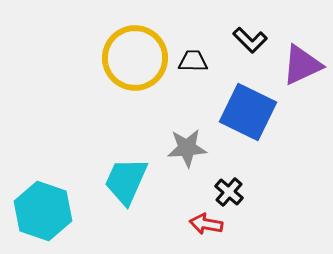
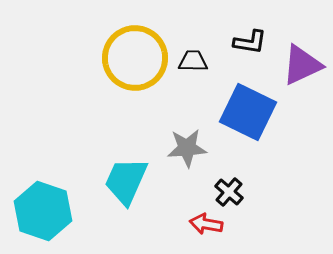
black L-shape: moved 2 px down; rotated 36 degrees counterclockwise
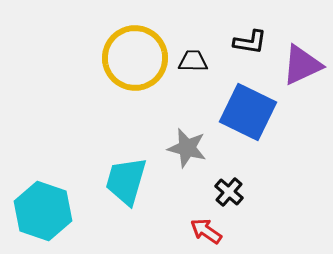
gray star: rotated 18 degrees clockwise
cyan trapezoid: rotated 8 degrees counterclockwise
red arrow: moved 7 px down; rotated 24 degrees clockwise
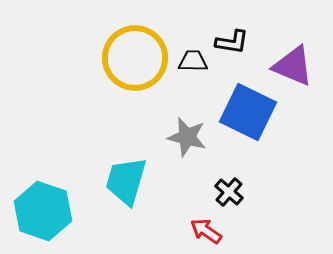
black L-shape: moved 18 px left
purple triangle: moved 9 px left, 1 px down; rotated 48 degrees clockwise
gray star: moved 11 px up
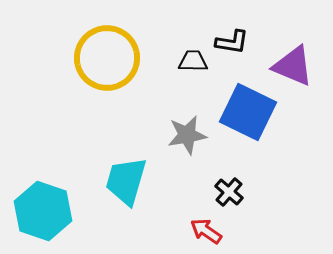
yellow circle: moved 28 px left
gray star: moved 2 px up; rotated 24 degrees counterclockwise
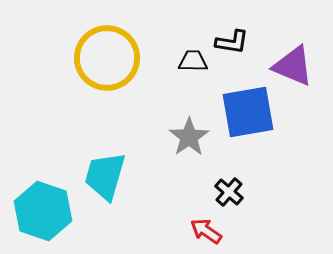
blue square: rotated 36 degrees counterclockwise
gray star: moved 2 px right, 2 px down; rotated 24 degrees counterclockwise
cyan trapezoid: moved 21 px left, 5 px up
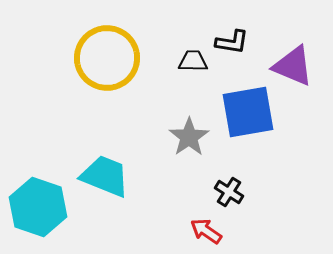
cyan trapezoid: rotated 96 degrees clockwise
black cross: rotated 8 degrees counterclockwise
cyan hexagon: moved 5 px left, 4 px up
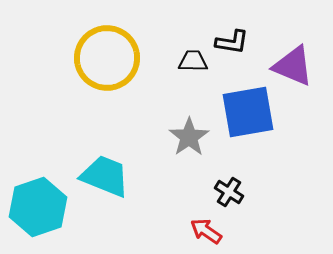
cyan hexagon: rotated 22 degrees clockwise
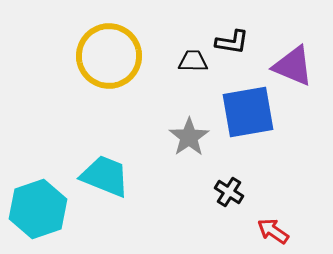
yellow circle: moved 2 px right, 2 px up
cyan hexagon: moved 2 px down
red arrow: moved 67 px right
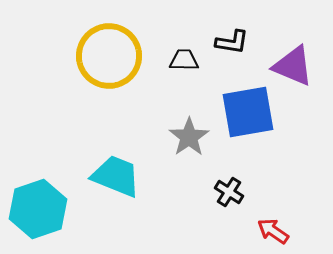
black trapezoid: moved 9 px left, 1 px up
cyan trapezoid: moved 11 px right
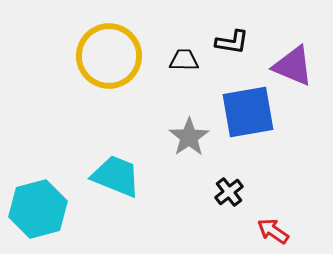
black cross: rotated 20 degrees clockwise
cyan hexagon: rotated 4 degrees clockwise
